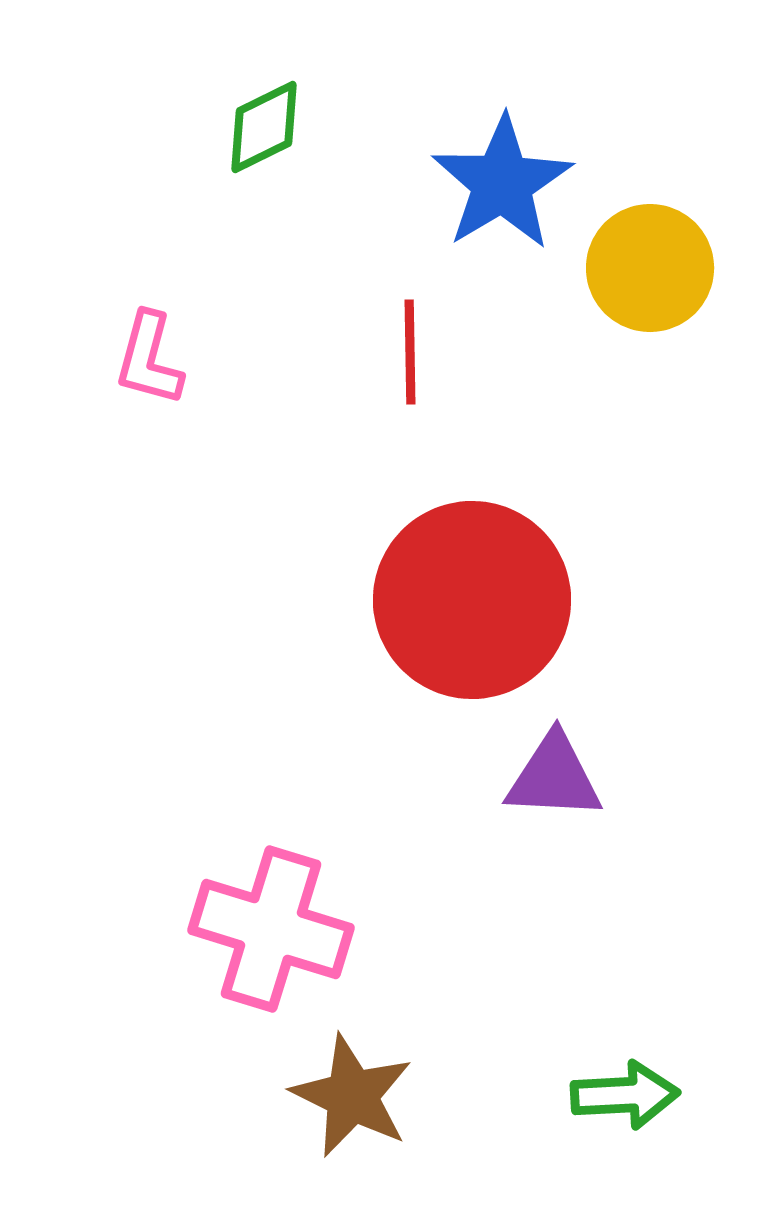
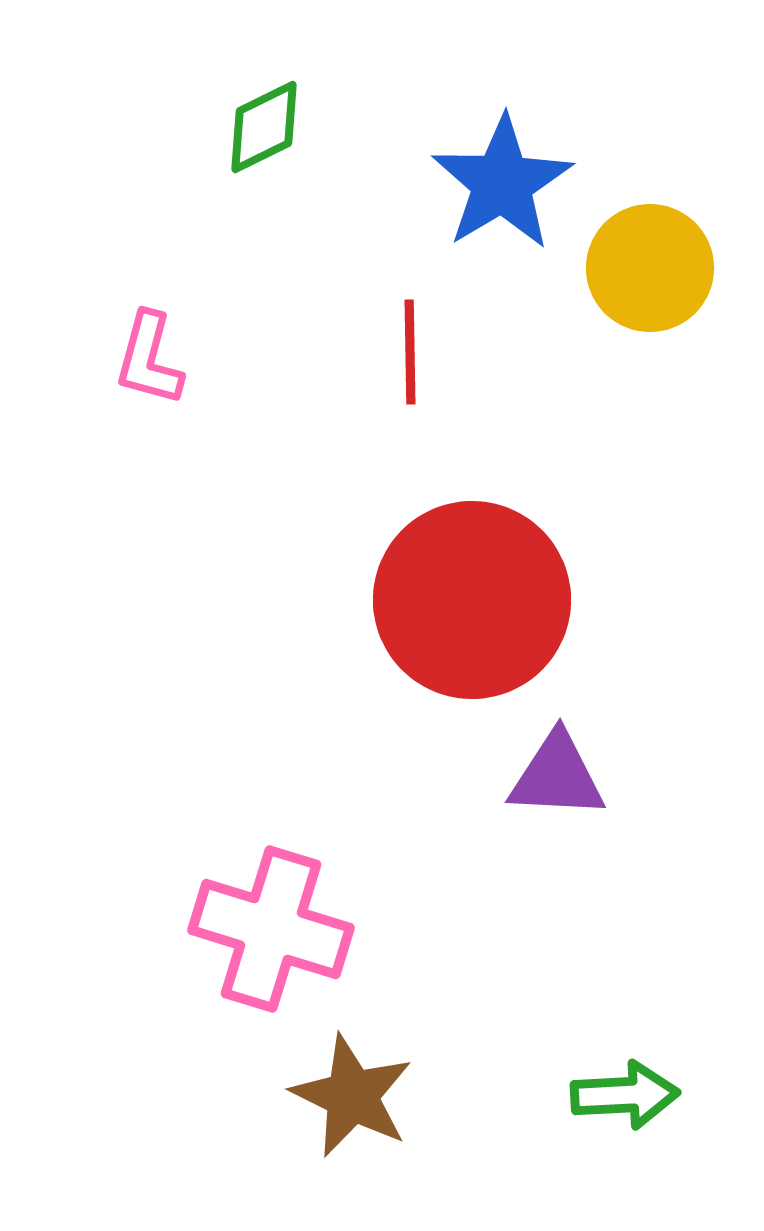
purple triangle: moved 3 px right, 1 px up
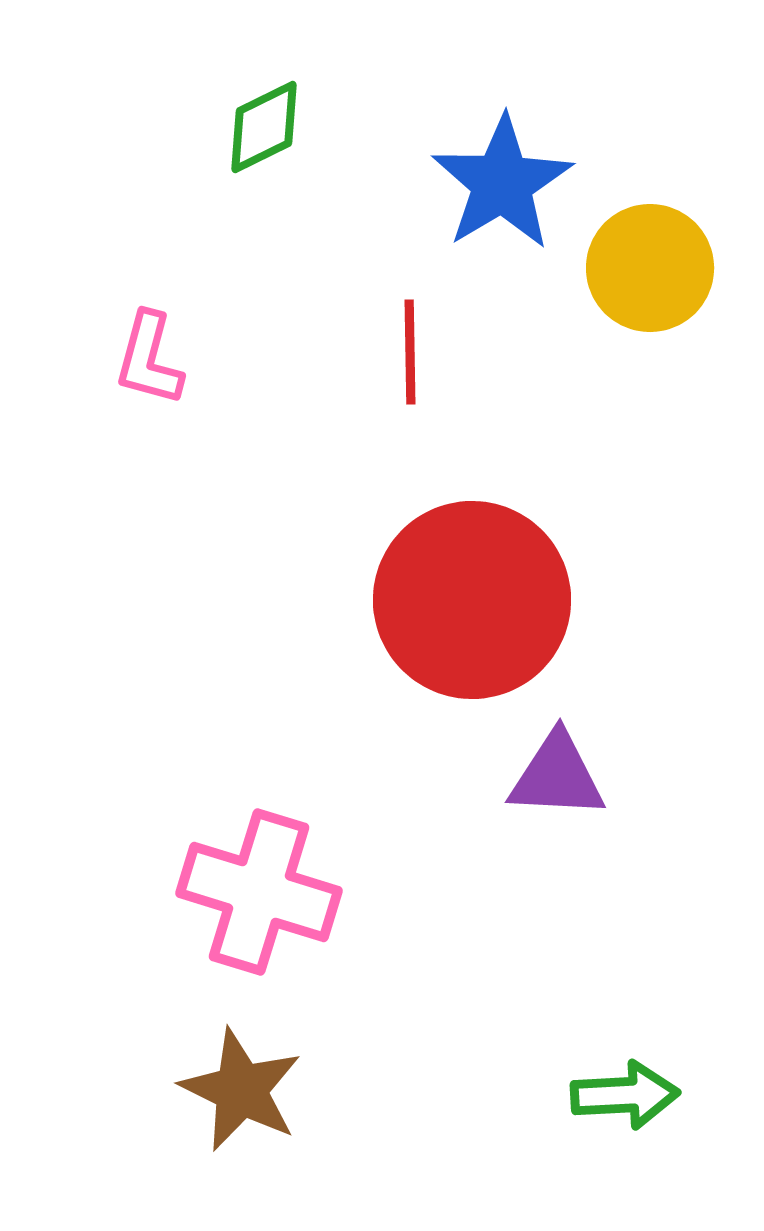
pink cross: moved 12 px left, 37 px up
brown star: moved 111 px left, 6 px up
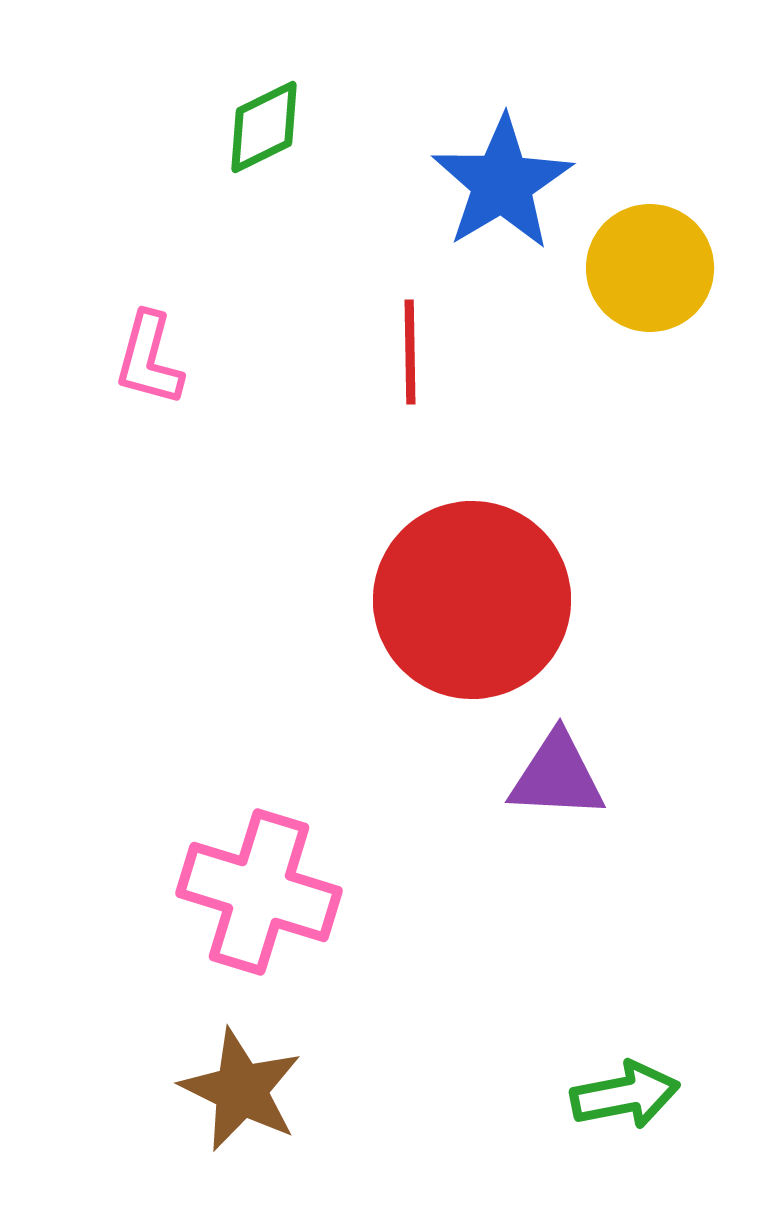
green arrow: rotated 8 degrees counterclockwise
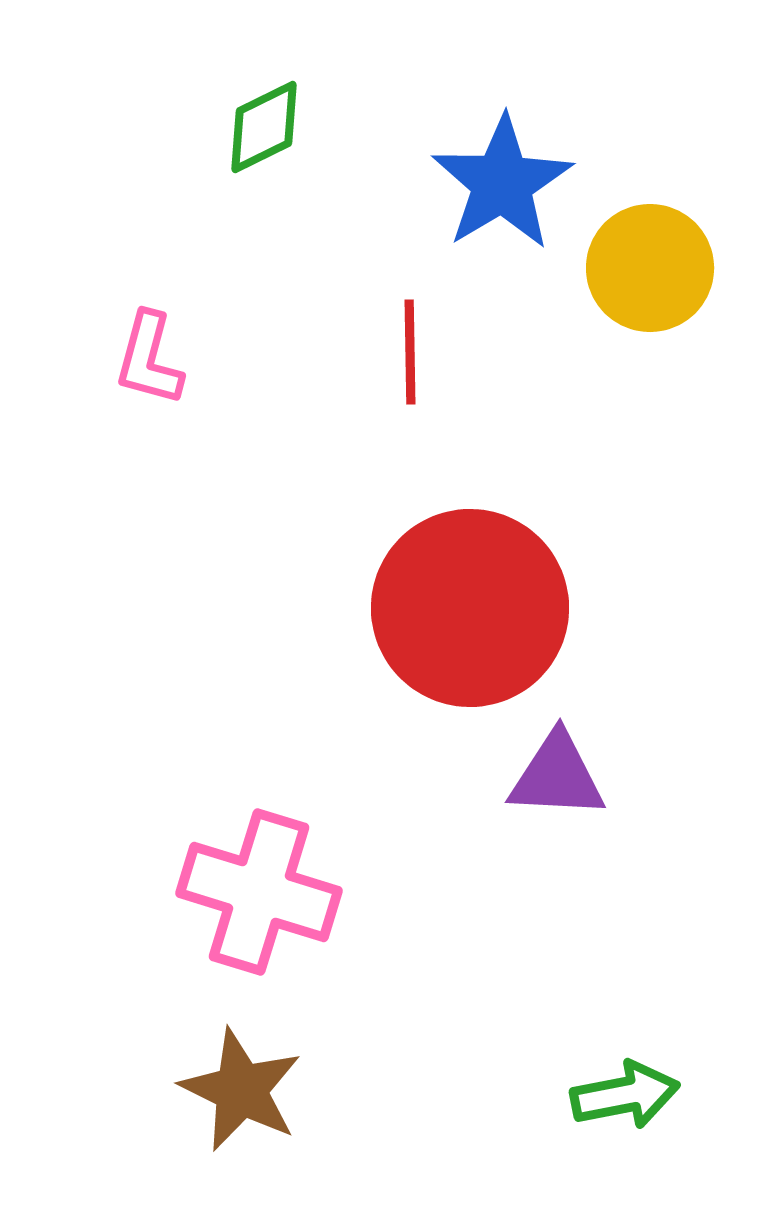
red circle: moved 2 px left, 8 px down
